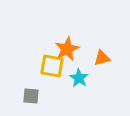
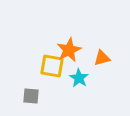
orange star: moved 2 px right, 1 px down
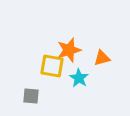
orange star: rotated 10 degrees clockwise
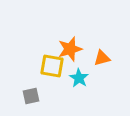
orange star: moved 1 px right, 1 px up
gray square: rotated 18 degrees counterclockwise
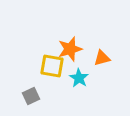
gray square: rotated 12 degrees counterclockwise
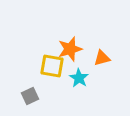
gray square: moved 1 px left
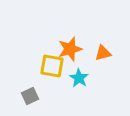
orange triangle: moved 1 px right, 5 px up
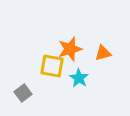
gray square: moved 7 px left, 3 px up; rotated 12 degrees counterclockwise
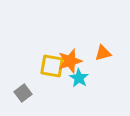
orange star: moved 12 px down
